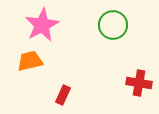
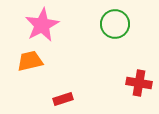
green circle: moved 2 px right, 1 px up
red rectangle: moved 4 px down; rotated 48 degrees clockwise
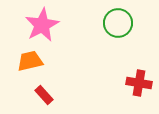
green circle: moved 3 px right, 1 px up
red rectangle: moved 19 px left, 4 px up; rotated 66 degrees clockwise
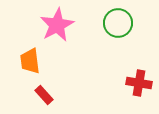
pink star: moved 15 px right
orange trapezoid: rotated 84 degrees counterclockwise
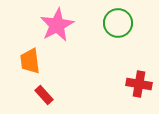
red cross: moved 1 px down
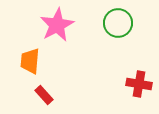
orange trapezoid: rotated 12 degrees clockwise
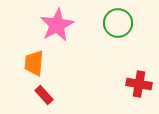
orange trapezoid: moved 4 px right, 2 px down
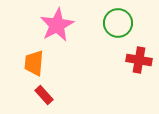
red cross: moved 24 px up
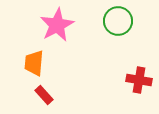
green circle: moved 2 px up
red cross: moved 20 px down
